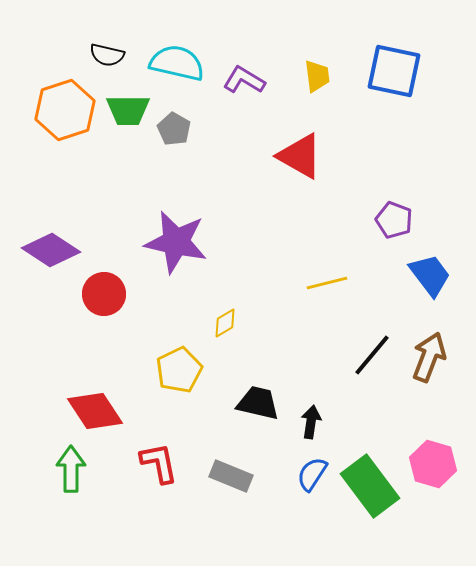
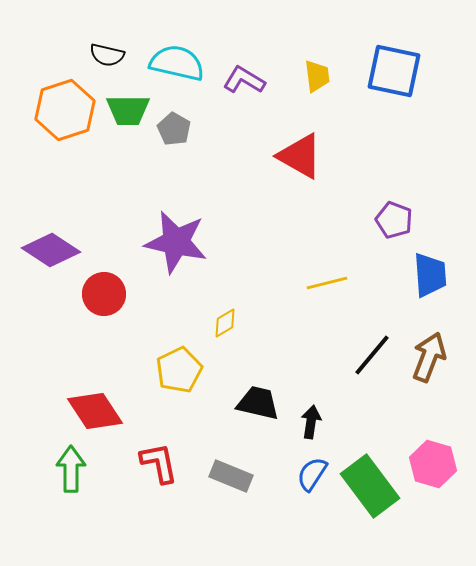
blue trapezoid: rotated 33 degrees clockwise
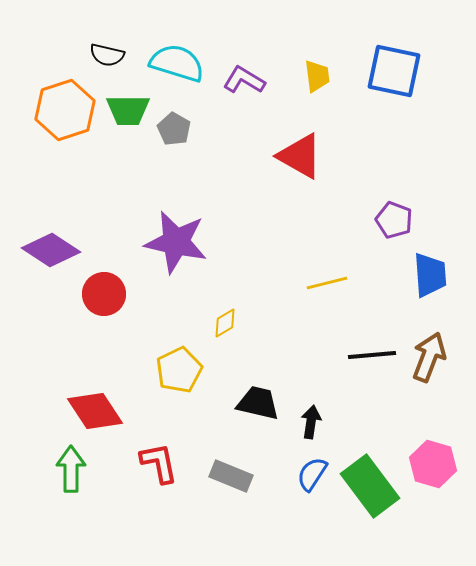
cyan semicircle: rotated 4 degrees clockwise
black line: rotated 45 degrees clockwise
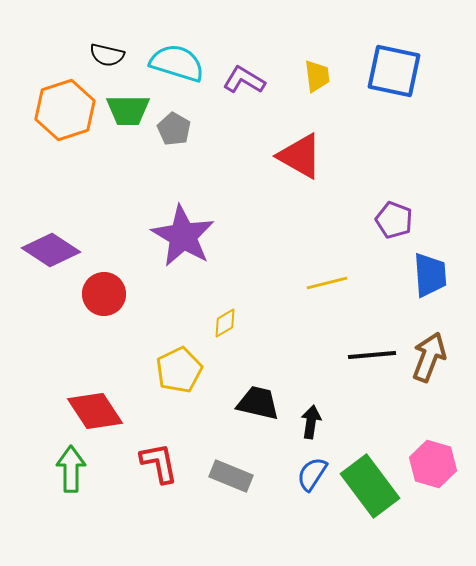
purple star: moved 7 px right, 6 px up; rotated 18 degrees clockwise
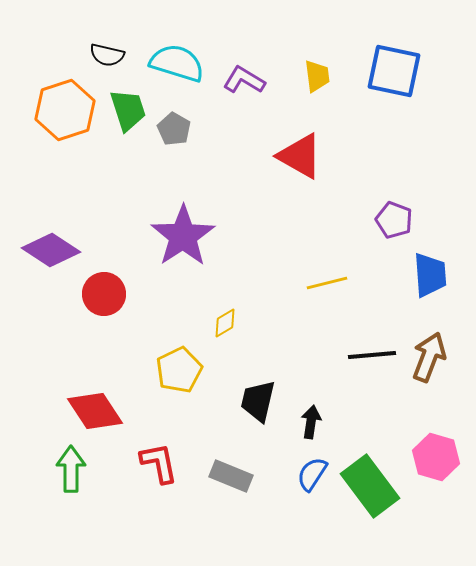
green trapezoid: rotated 108 degrees counterclockwise
purple star: rotated 8 degrees clockwise
black trapezoid: moved 2 px up; rotated 90 degrees counterclockwise
pink hexagon: moved 3 px right, 7 px up
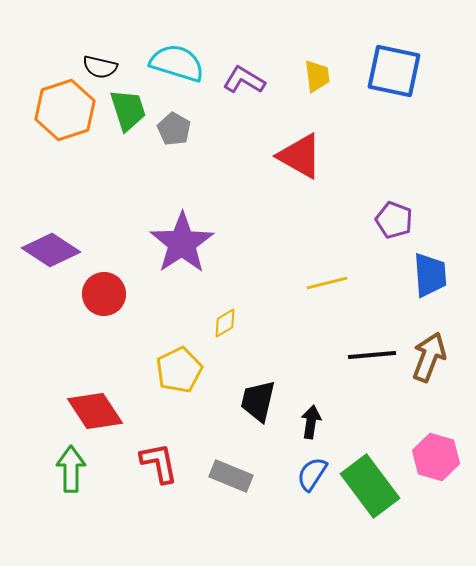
black semicircle: moved 7 px left, 12 px down
purple star: moved 1 px left, 7 px down
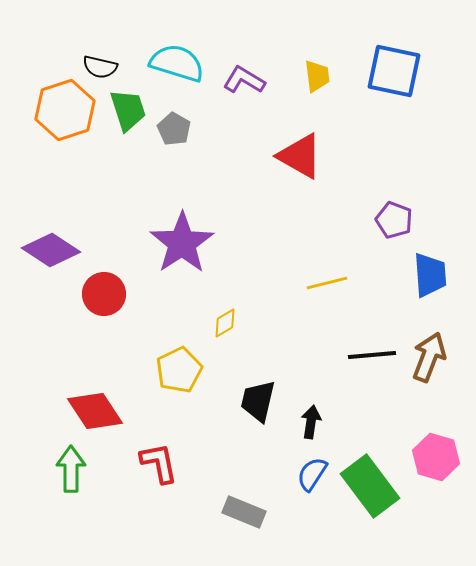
gray rectangle: moved 13 px right, 36 px down
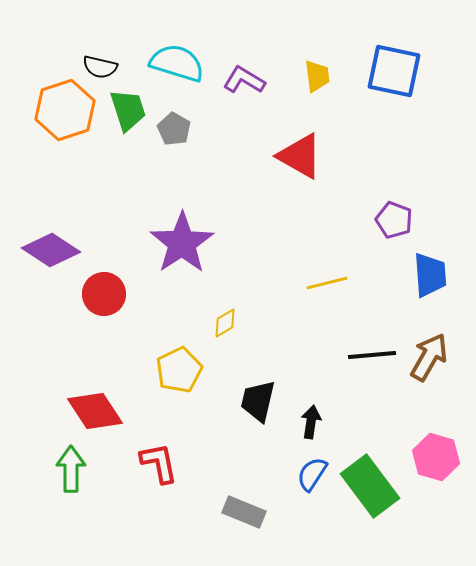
brown arrow: rotated 9 degrees clockwise
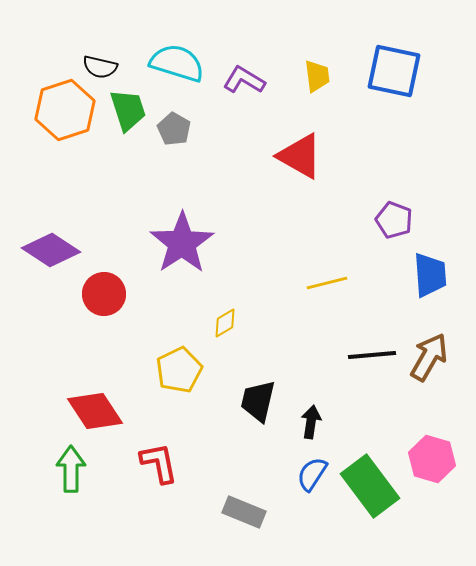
pink hexagon: moved 4 px left, 2 px down
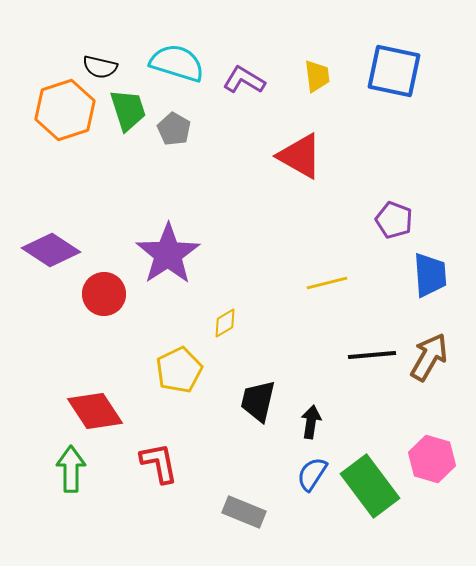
purple star: moved 14 px left, 11 px down
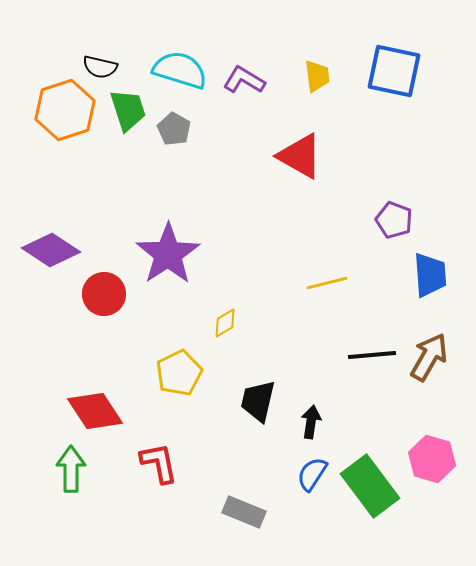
cyan semicircle: moved 3 px right, 7 px down
yellow pentagon: moved 3 px down
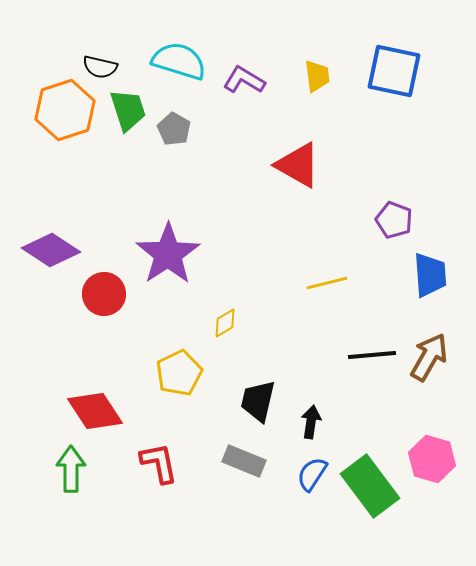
cyan semicircle: moved 1 px left, 9 px up
red triangle: moved 2 px left, 9 px down
gray rectangle: moved 51 px up
